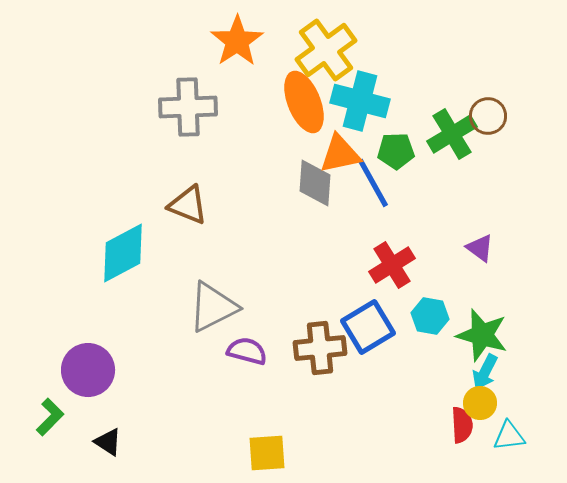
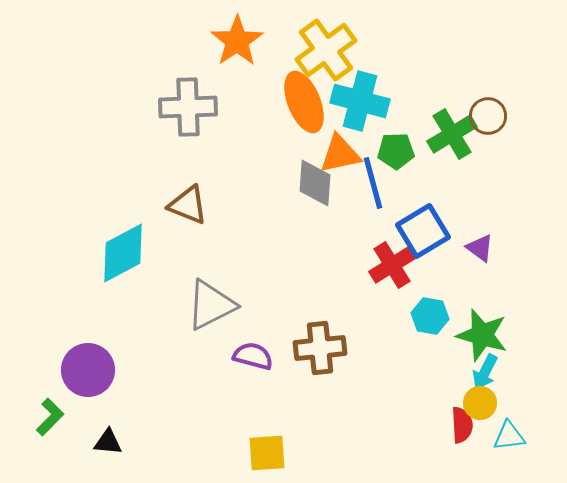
blue line: rotated 14 degrees clockwise
gray triangle: moved 2 px left, 2 px up
blue square: moved 55 px right, 96 px up
purple semicircle: moved 6 px right, 5 px down
black triangle: rotated 28 degrees counterclockwise
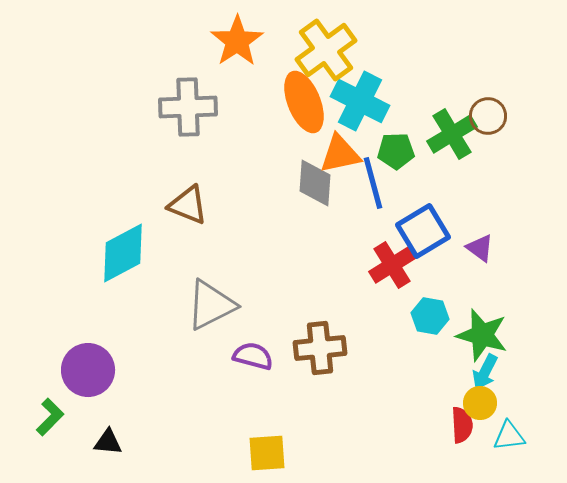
cyan cross: rotated 12 degrees clockwise
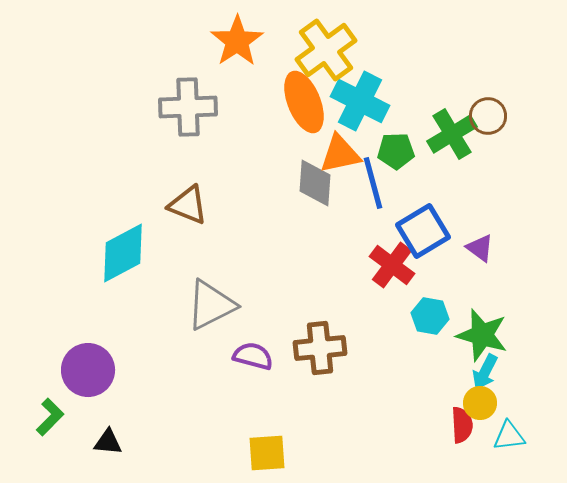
red cross: rotated 21 degrees counterclockwise
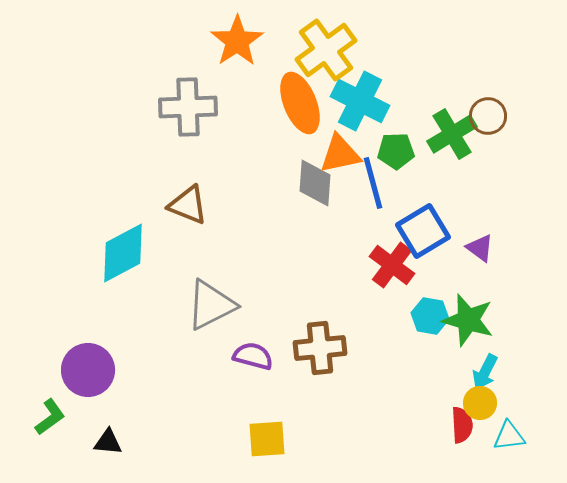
orange ellipse: moved 4 px left, 1 px down
green star: moved 14 px left, 15 px up
green L-shape: rotated 9 degrees clockwise
yellow square: moved 14 px up
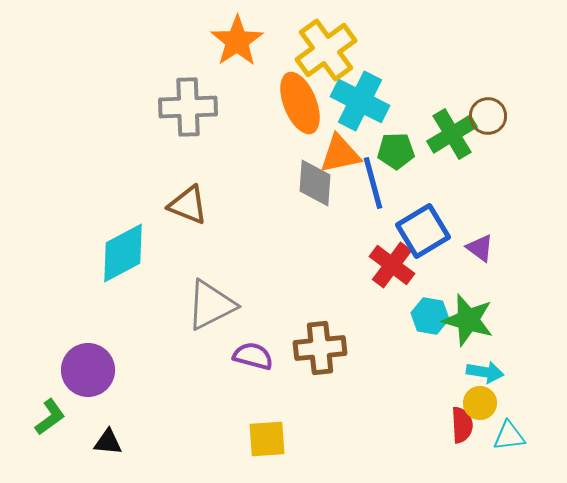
cyan arrow: rotated 108 degrees counterclockwise
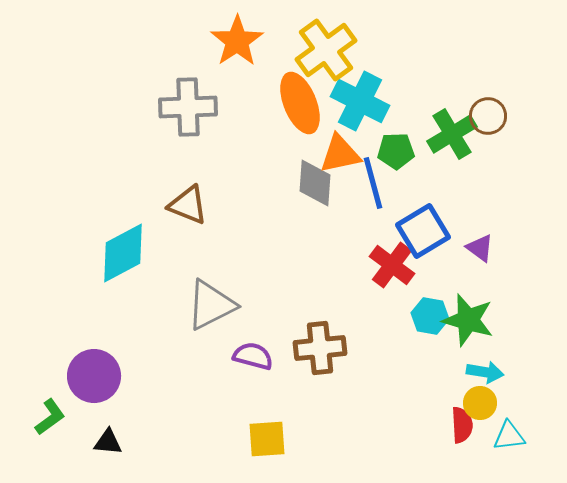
purple circle: moved 6 px right, 6 px down
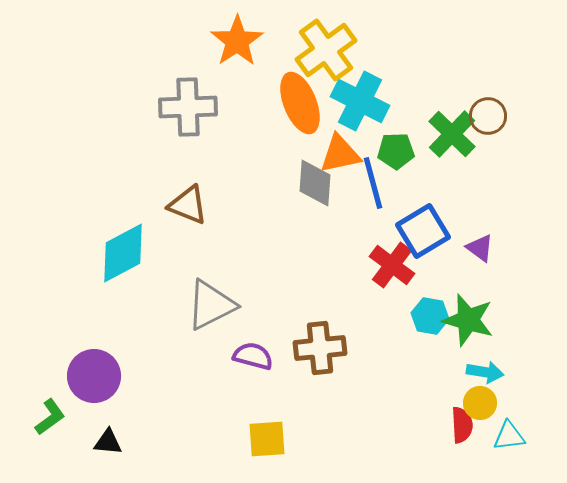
green cross: rotated 15 degrees counterclockwise
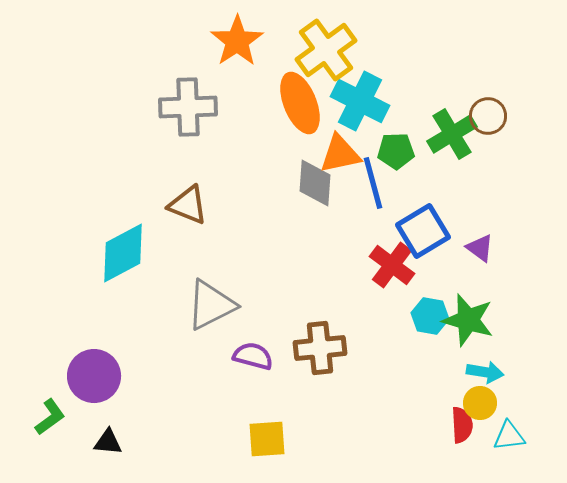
green cross: rotated 15 degrees clockwise
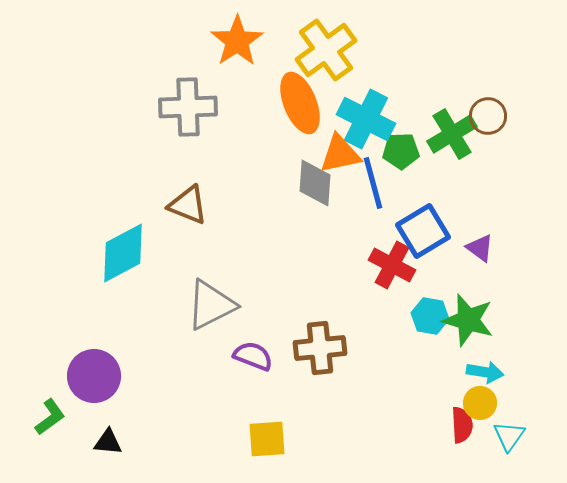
cyan cross: moved 6 px right, 18 px down
green pentagon: moved 5 px right
red cross: rotated 9 degrees counterclockwise
purple semicircle: rotated 6 degrees clockwise
cyan triangle: rotated 48 degrees counterclockwise
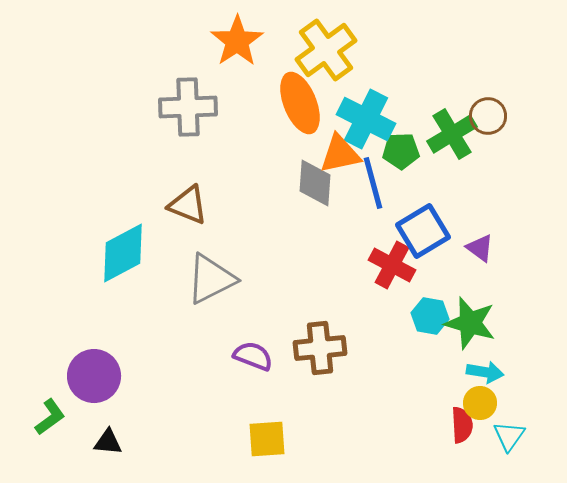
gray triangle: moved 26 px up
green star: moved 2 px right, 3 px down
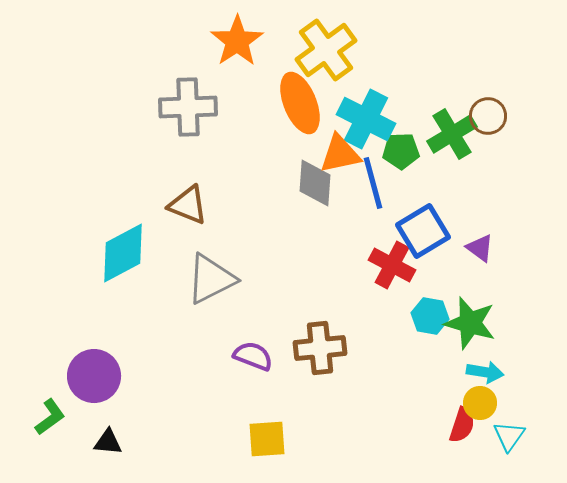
red semicircle: rotated 21 degrees clockwise
